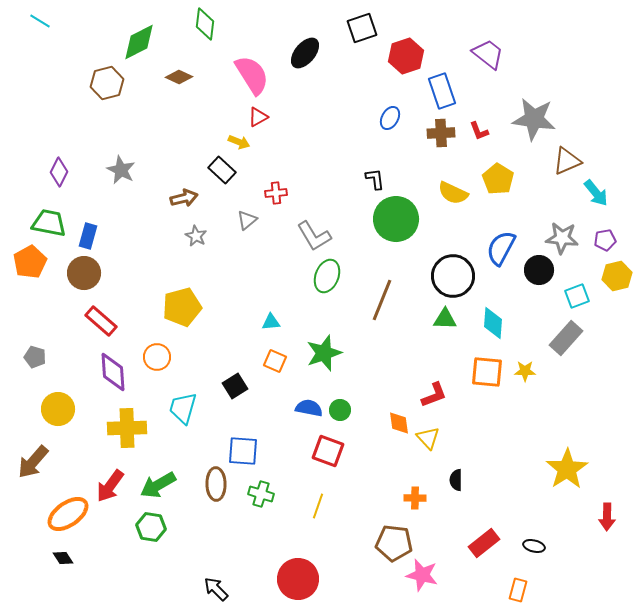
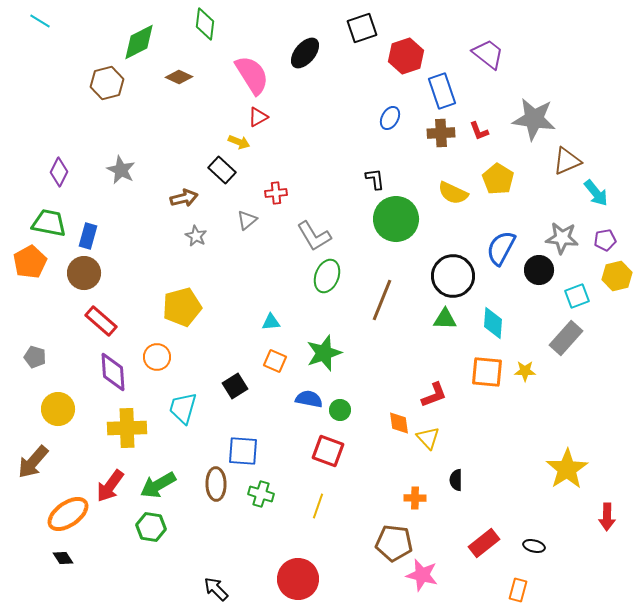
blue semicircle at (309, 408): moved 9 px up
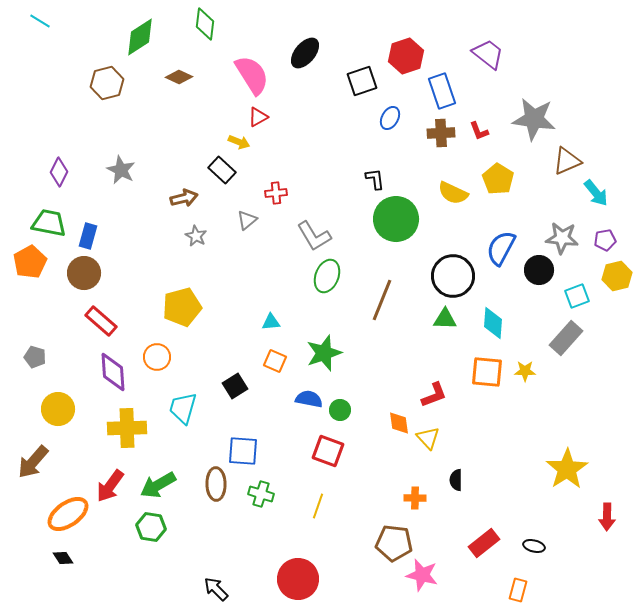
black square at (362, 28): moved 53 px down
green diamond at (139, 42): moved 1 px right, 5 px up; rotated 6 degrees counterclockwise
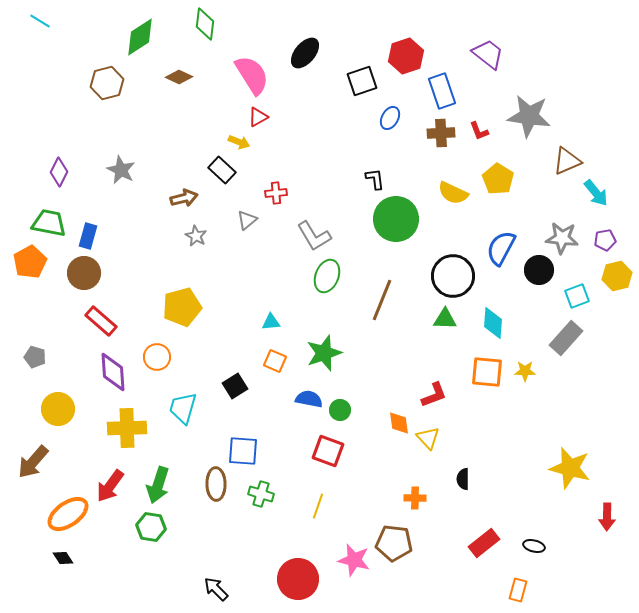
gray star at (534, 119): moved 5 px left, 3 px up
yellow star at (567, 469): moved 3 px right, 1 px up; rotated 24 degrees counterclockwise
black semicircle at (456, 480): moved 7 px right, 1 px up
green arrow at (158, 485): rotated 42 degrees counterclockwise
pink star at (422, 575): moved 68 px left, 15 px up
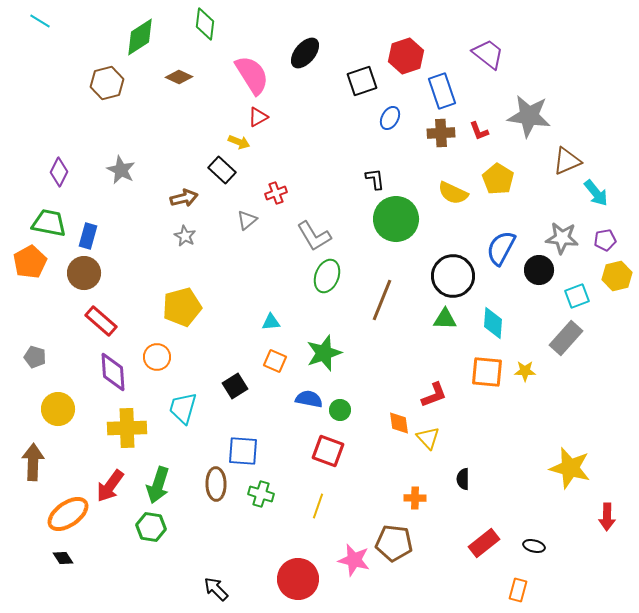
red cross at (276, 193): rotated 15 degrees counterclockwise
gray star at (196, 236): moved 11 px left
brown arrow at (33, 462): rotated 141 degrees clockwise
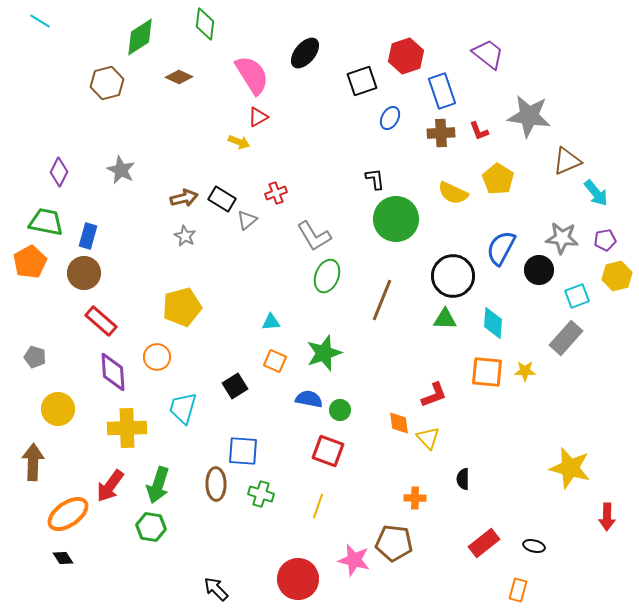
black rectangle at (222, 170): moved 29 px down; rotated 12 degrees counterclockwise
green trapezoid at (49, 223): moved 3 px left, 1 px up
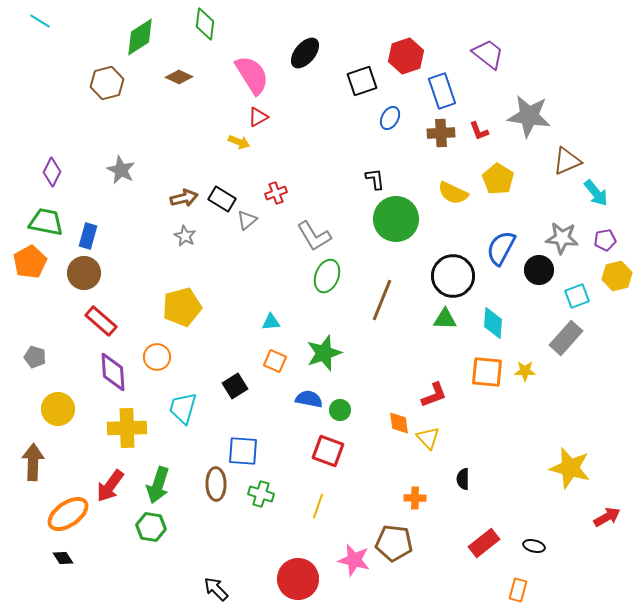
purple diamond at (59, 172): moved 7 px left
red arrow at (607, 517): rotated 120 degrees counterclockwise
